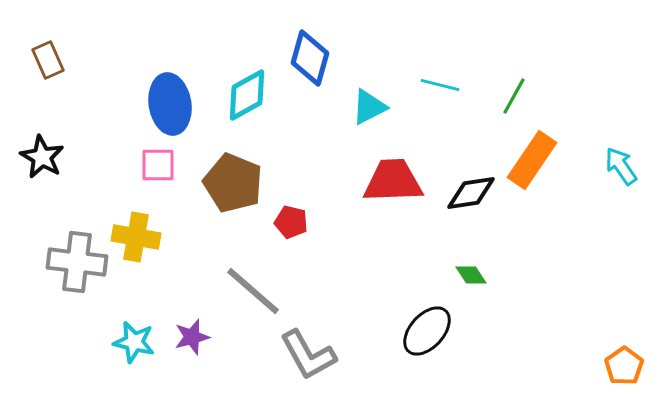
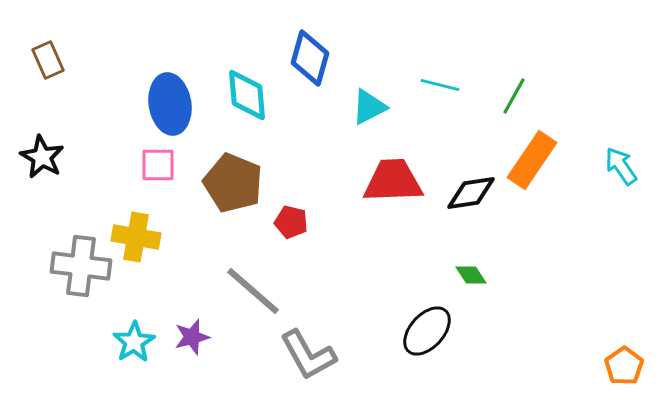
cyan diamond: rotated 66 degrees counterclockwise
gray cross: moved 4 px right, 4 px down
cyan star: rotated 27 degrees clockwise
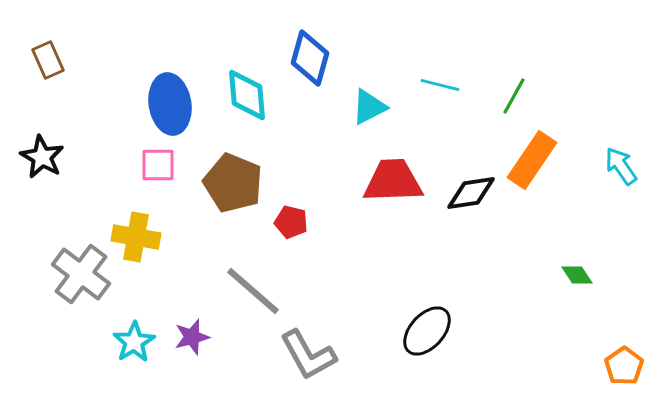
gray cross: moved 8 px down; rotated 30 degrees clockwise
green diamond: moved 106 px right
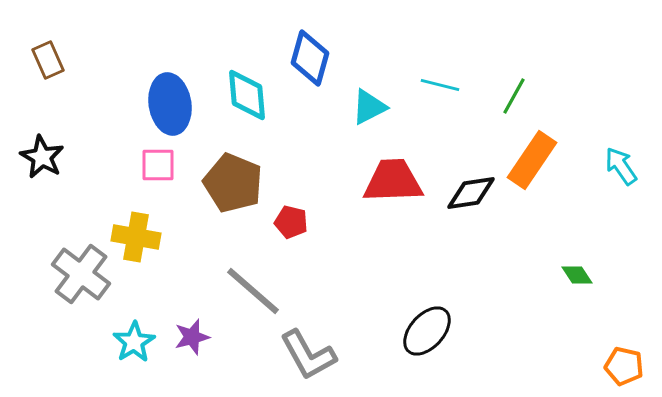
orange pentagon: rotated 24 degrees counterclockwise
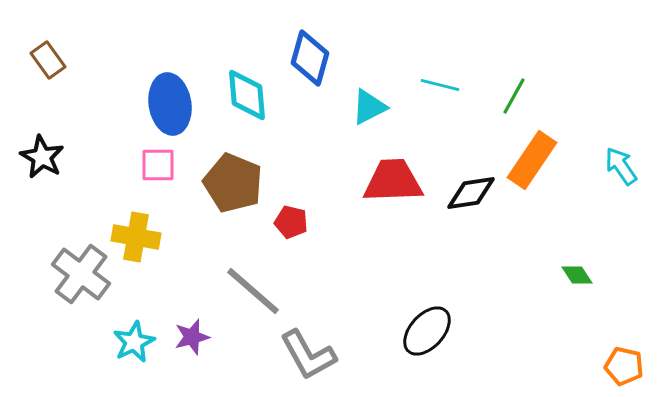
brown rectangle: rotated 12 degrees counterclockwise
cyan star: rotated 6 degrees clockwise
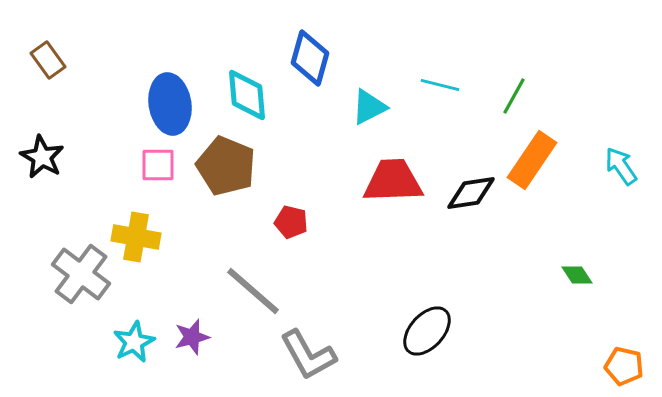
brown pentagon: moved 7 px left, 17 px up
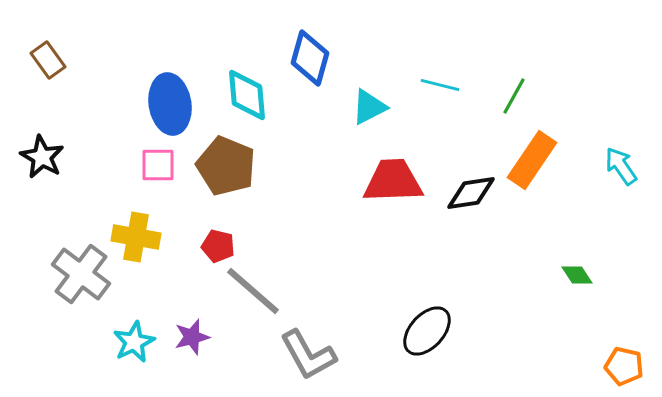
red pentagon: moved 73 px left, 24 px down
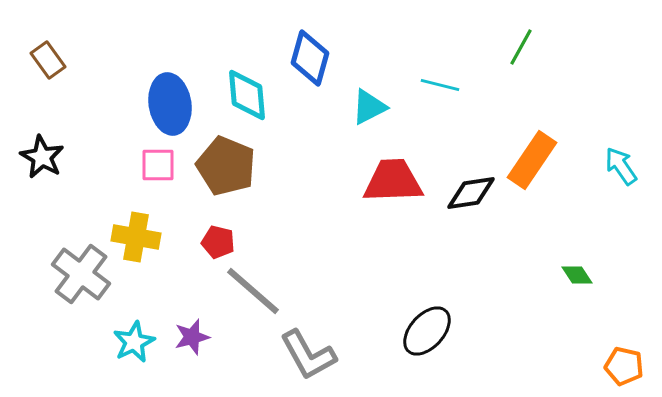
green line: moved 7 px right, 49 px up
red pentagon: moved 4 px up
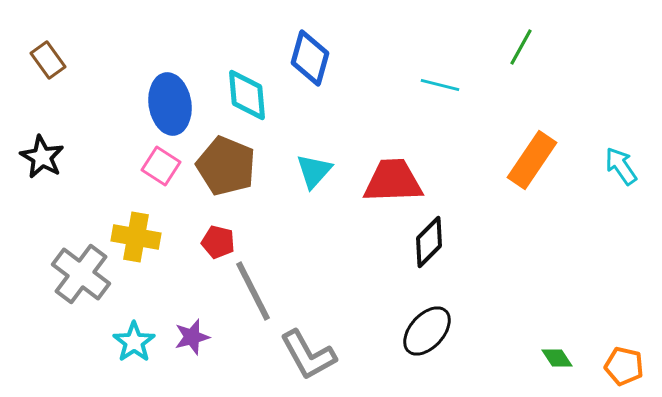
cyan triangle: moved 55 px left, 64 px down; rotated 21 degrees counterclockwise
pink square: moved 3 px right, 1 px down; rotated 33 degrees clockwise
black diamond: moved 42 px left, 49 px down; rotated 36 degrees counterclockwise
green diamond: moved 20 px left, 83 px down
gray line: rotated 22 degrees clockwise
cyan star: rotated 9 degrees counterclockwise
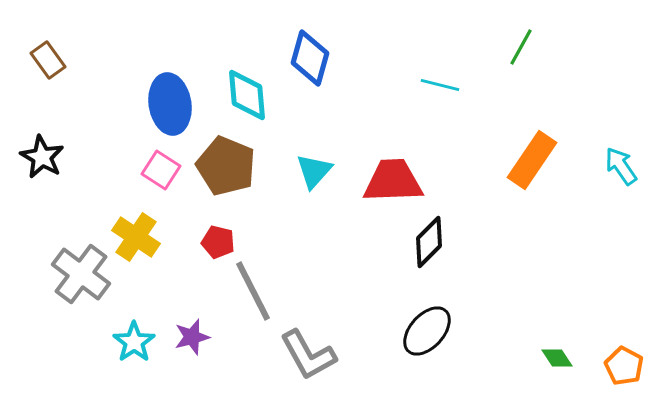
pink square: moved 4 px down
yellow cross: rotated 24 degrees clockwise
orange pentagon: rotated 15 degrees clockwise
